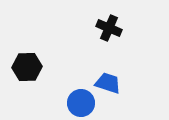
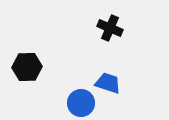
black cross: moved 1 px right
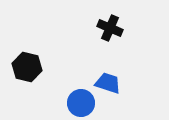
black hexagon: rotated 16 degrees clockwise
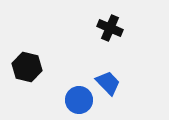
blue trapezoid: rotated 28 degrees clockwise
blue circle: moved 2 px left, 3 px up
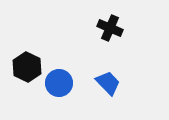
black hexagon: rotated 12 degrees clockwise
blue circle: moved 20 px left, 17 px up
